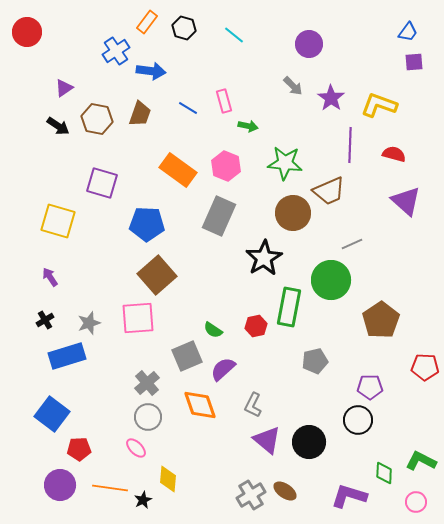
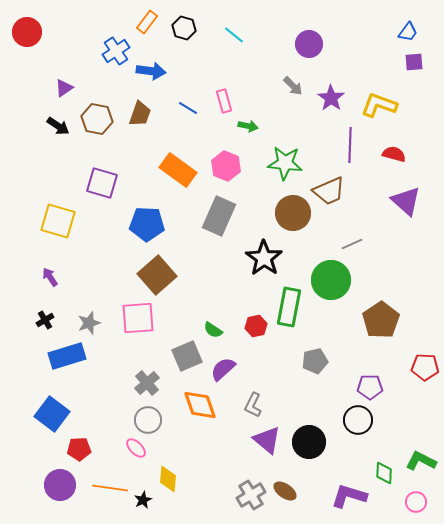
black star at (264, 258): rotated 6 degrees counterclockwise
gray circle at (148, 417): moved 3 px down
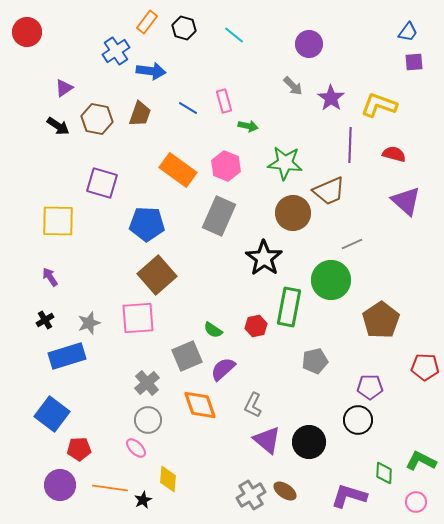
yellow square at (58, 221): rotated 15 degrees counterclockwise
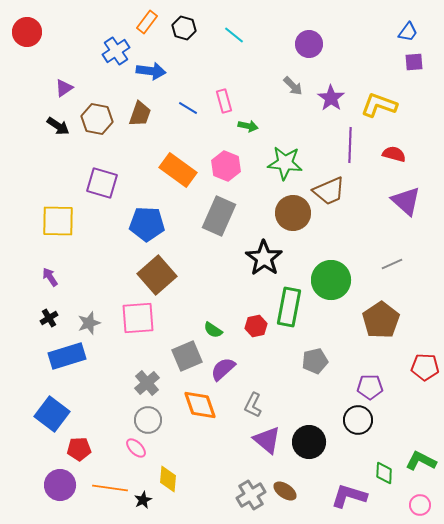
gray line at (352, 244): moved 40 px right, 20 px down
black cross at (45, 320): moved 4 px right, 2 px up
pink circle at (416, 502): moved 4 px right, 3 px down
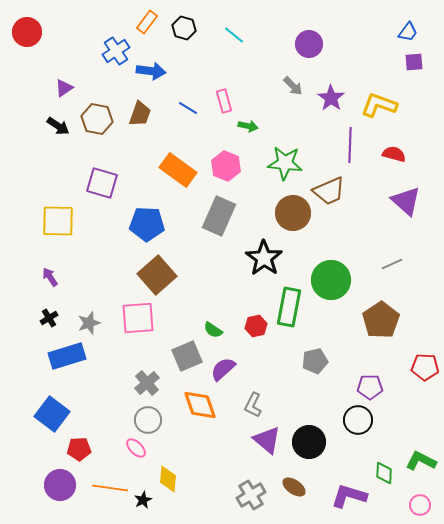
brown ellipse at (285, 491): moved 9 px right, 4 px up
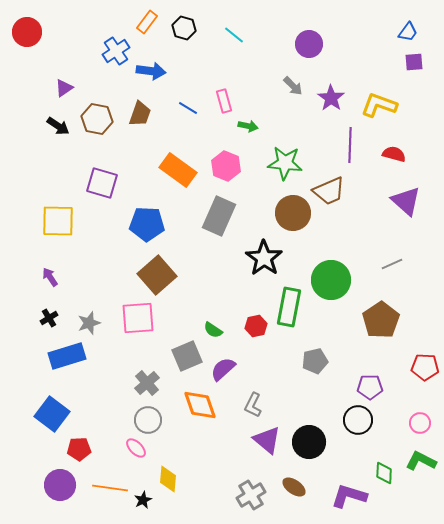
pink circle at (420, 505): moved 82 px up
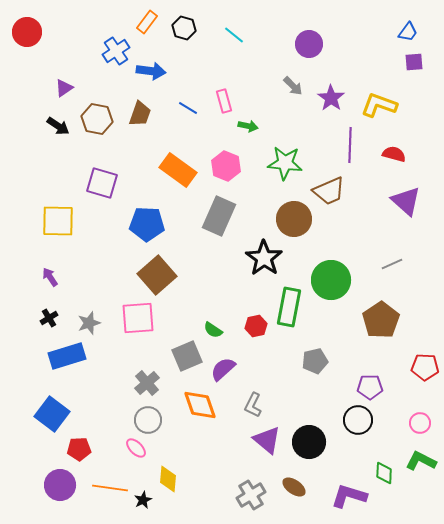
brown circle at (293, 213): moved 1 px right, 6 px down
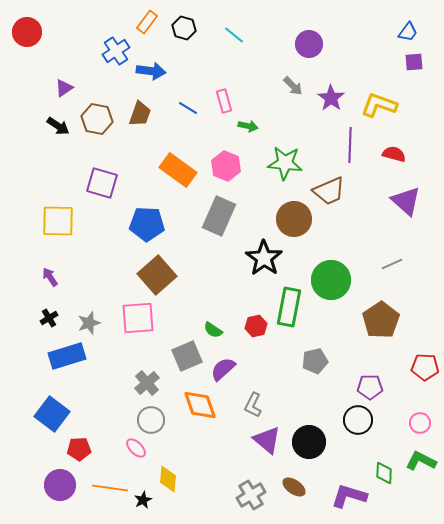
gray circle at (148, 420): moved 3 px right
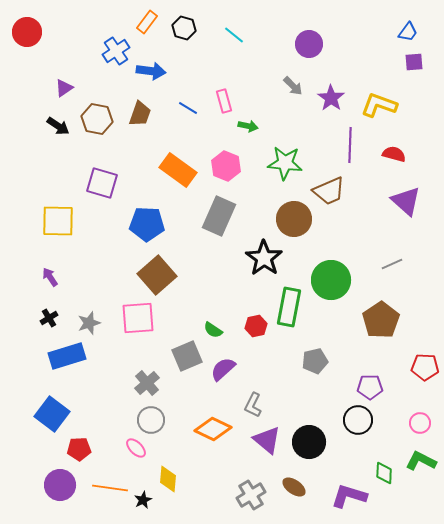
orange diamond at (200, 405): moved 13 px right, 24 px down; rotated 45 degrees counterclockwise
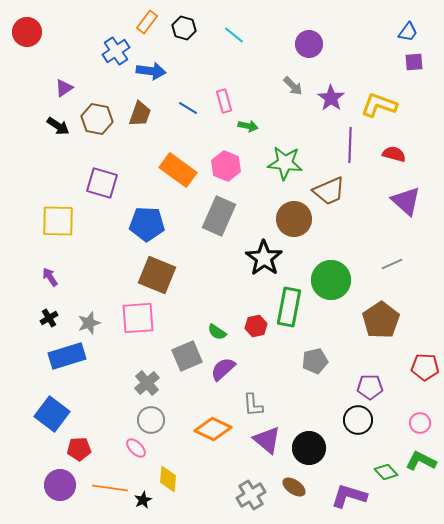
brown square at (157, 275): rotated 27 degrees counterclockwise
green semicircle at (213, 330): moved 4 px right, 2 px down
gray L-shape at (253, 405): rotated 30 degrees counterclockwise
black circle at (309, 442): moved 6 px down
green diamond at (384, 473): moved 2 px right, 1 px up; rotated 45 degrees counterclockwise
